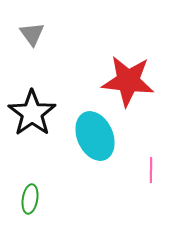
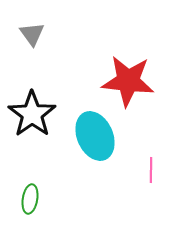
black star: moved 1 px down
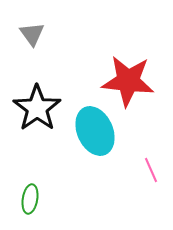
black star: moved 5 px right, 6 px up
cyan ellipse: moved 5 px up
pink line: rotated 25 degrees counterclockwise
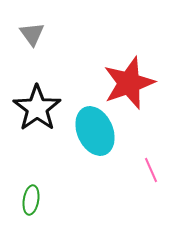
red star: moved 1 px right, 2 px down; rotated 26 degrees counterclockwise
green ellipse: moved 1 px right, 1 px down
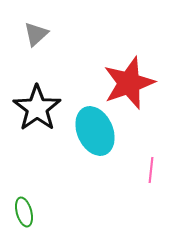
gray triangle: moved 4 px right; rotated 24 degrees clockwise
pink line: rotated 30 degrees clockwise
green ellipse: moved 7 px left, 12 px down; rotated 24 degrees counterclockwise
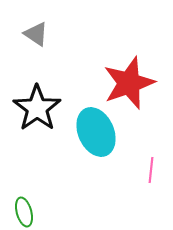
gray triangle: rotated 44 degrees counterclockwise
cyan ellipse: moved 1 px right, 1 px down
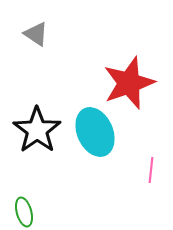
black star: moved 22 px down
cyan ellipse: moved 1 px left
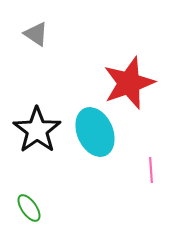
pink line: rotated 10 degrees counterclockwise
green ellipse: moved 5 px right, 4 px up; rotated 20 degrees counterclockwise
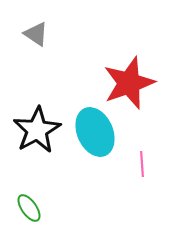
black star: rotated 6 degrees clockwise
pink line: moved 9 px left, 6 px up
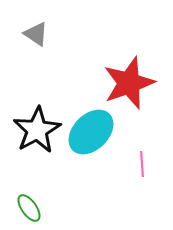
cyan ellipse: moved 4 px left; rotated 69 degrees clockwise
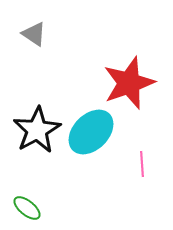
gray triangle: moved 2 px left
green ellipse: moved 2 px left; rotated 16 degrees counterclockwise
